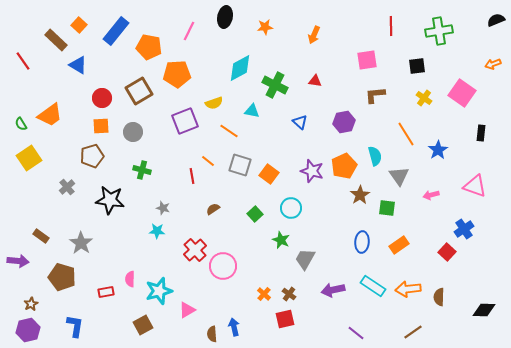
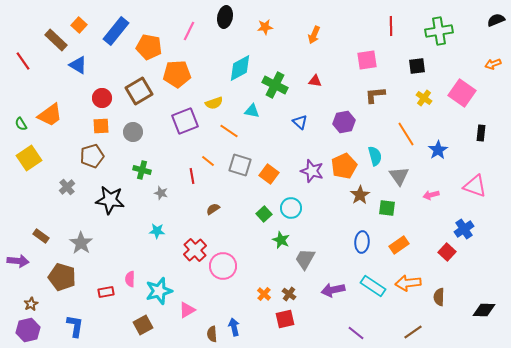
gray star at (163, 208): moved 2 px left, 15 px up
green square at (255, 214): moved 9 px right
orange arrow at (408, 289): moved 6 px up
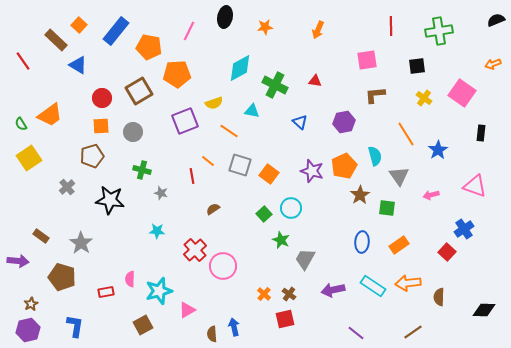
orange arrow at (314, 35): moved 4 px right, 5 px up
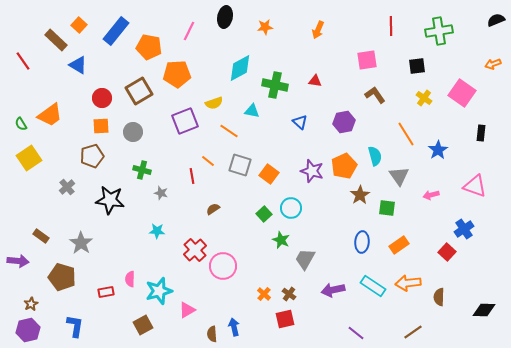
green cross at (275, 85): rotated 15 degrees counterclockwise
brown L-shape at (375, 95): rotated 60 degrees clockwise
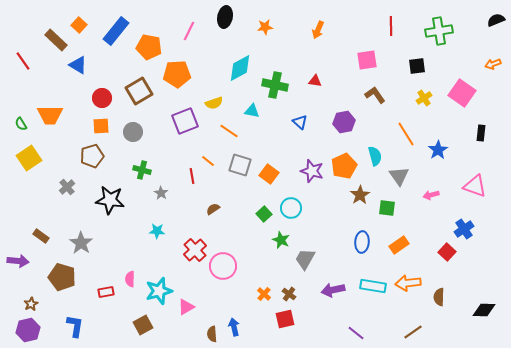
yellow cross at (424, 98): rotated 21 degrees clockwise
orange trapezoid at (50, 115): rotated 36 degrees clockwise
gray star at (161, 193): rotated 16 degrees clockwise
cyan rectangle at (373, 286): rotated 25 degrees counterclockwise
pink triangle at (187, 310): moved 1 px left, 3 px up
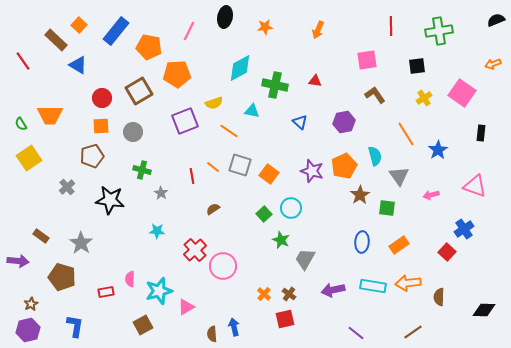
orange line at (208, 161): moved 5 px right, 6 px down
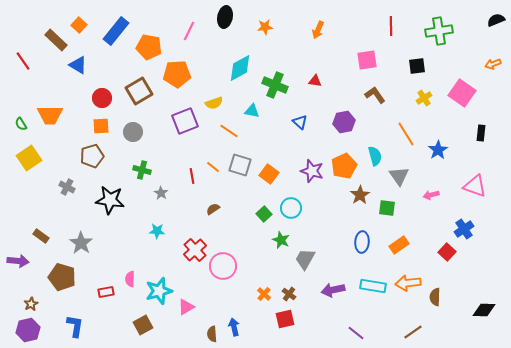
green cross at (275, 85): rotated 10 degrees clockwise
gray cross at (67, 187): rotated 21 degrees counterclockwise
brown semicircle at (439, 297): moved 4 px left
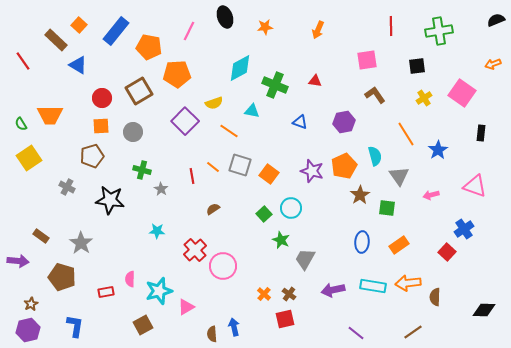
black ellipse at (225, 17): rotated 30 degrees counterclockwise
purple square at (185, 121): rotated 24 degrees counterclockwise
blue triangle at (300, 122): rotated 21 degrees counterclockwise
gray star at (161, 193): moved 4 px up
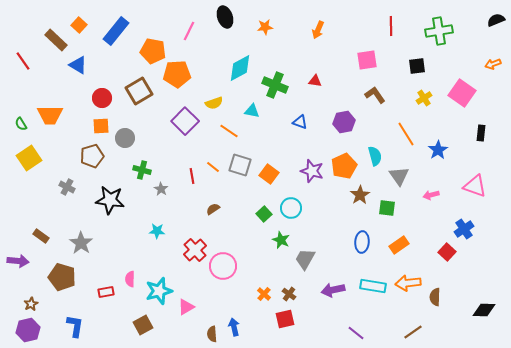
orange pentagon at (149, 47): moved 4 px right, 4 px down
gray circle at (133, 132): moved 8 px left, 6 px down
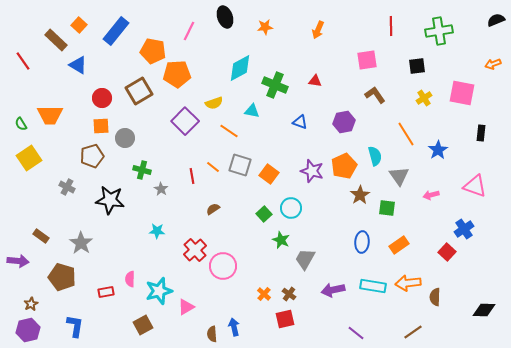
pink square at (462, 93): rotated 24 degrees counterclockwise
